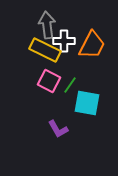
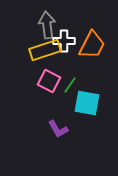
yellow rectangle: rotated 44 degrees counterclockwise
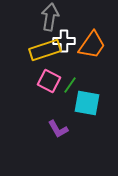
gray arrow: moved 3 px right, 8 px up; rotated 16 degrees clockwise
orange trapezoid: rotated 8 degrees clockwise
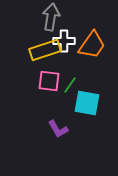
gray arrow: moved 1 px right
pink square: rotated 20 degrees counterclockwise
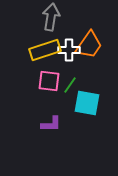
white cross: moved 5 px right, 9 px down
orange trapezoid: moved 3 px left
purple L-shape: moved 7 px left, 5 px up; rotated 60 degrees counterclockwise
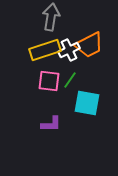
orange trapezoid: rotated 28 degrees clockwise
white cross: rotated 25 degrees counterclockwise
green line: moved 5 px up
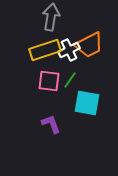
purple L-shape: rotated 110 degrees counterclockwise
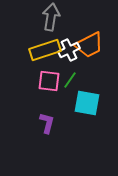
purple L-shape: moved 4 px left, 1 px up; rotated 35 degrees clockwise
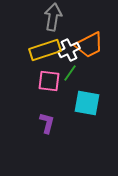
gray arrow: moved 2 px right
green line: moved 7 px up
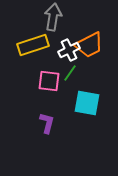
yellow rectangle: moved 12 px left, 5 px up
